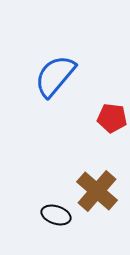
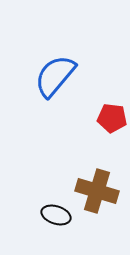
brown cross: rotated 24 degrees counterclockwise
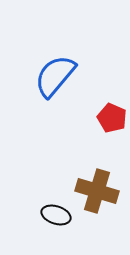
red pentagon: rotated 16 degrees clockwise
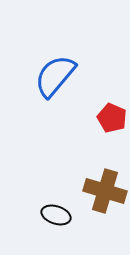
brown cross: moved 8 px right
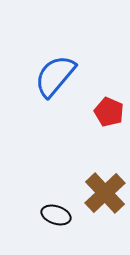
red pentagon: moved 3 px left, 6 px up
brown cross: moved 2 px down; rotated 30 degrees clockwise
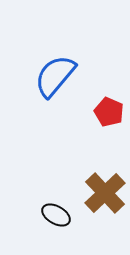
black ellipse: rotated 12 degrees clockwise
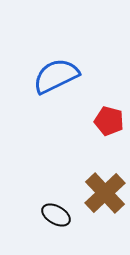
blue semicircle: moved 1 px right; rotated 24 degrees clockwise
red pentagon: moved 9 px down; rotated 8 degrees counterclockwise
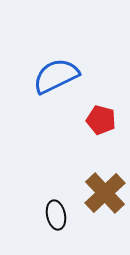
red pentagon: moved 8 px left, 1 px up
black ellipse: rotated 48 degrees clockwise
